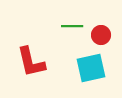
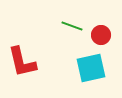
green line: rotated 20 degrees clockwise
red L-shape: moved 9 px left
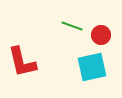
cyan square: moved 1 px right, 1 px up
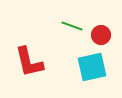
red L-shape: moved 7 px right
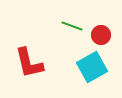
red L-shape: moved 1 px down
cyan square: rotated 16 degrees counterclockwise
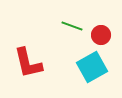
red L-shape: moved 1 px left
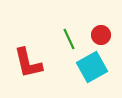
green line: moved 3 px left, 13 px down; rotated 45 degrees clockwise
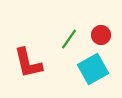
green line: rotated 60 degrees clockwise
cyan square: moved 1 px right, 2 px down
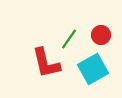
red L-shape: moved 18 px right
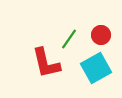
cyan square: moved 3 px right, 1 px up
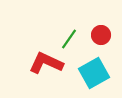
red L-shape: rotated 128 degrees clockwise
cyan square: moved 2 px left, 5 px down
